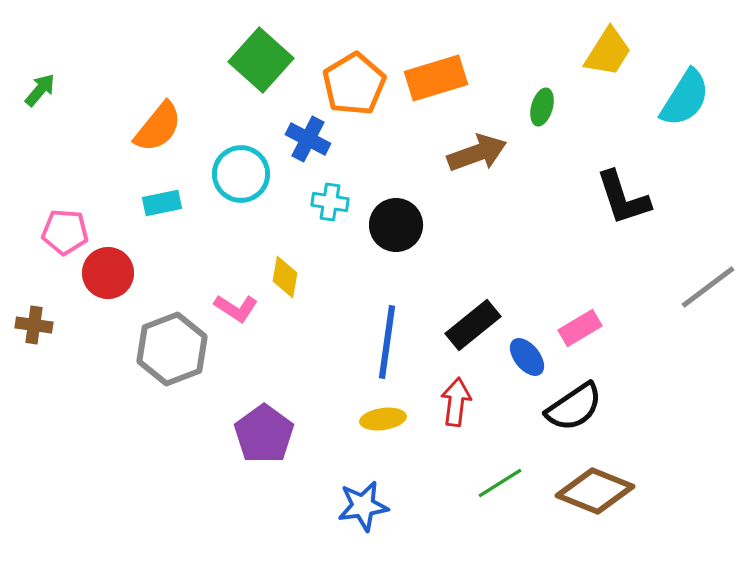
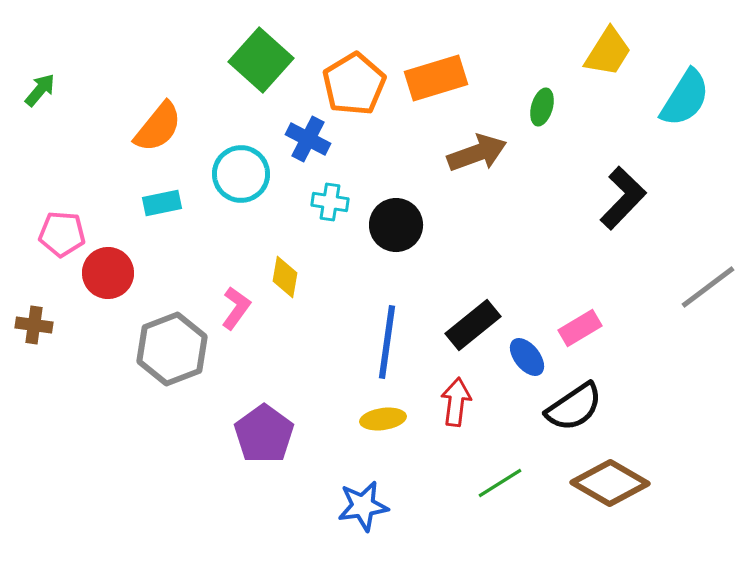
black L-shape: rotated 118 degrees counterclockwise
pink pentagon: moved 3 px left, 2 px down
pink L-shape: rotated 87 degrees counterclockwise
brown diamond: moved 15 px right, 8 px up; rotated 8 degrees clockwise
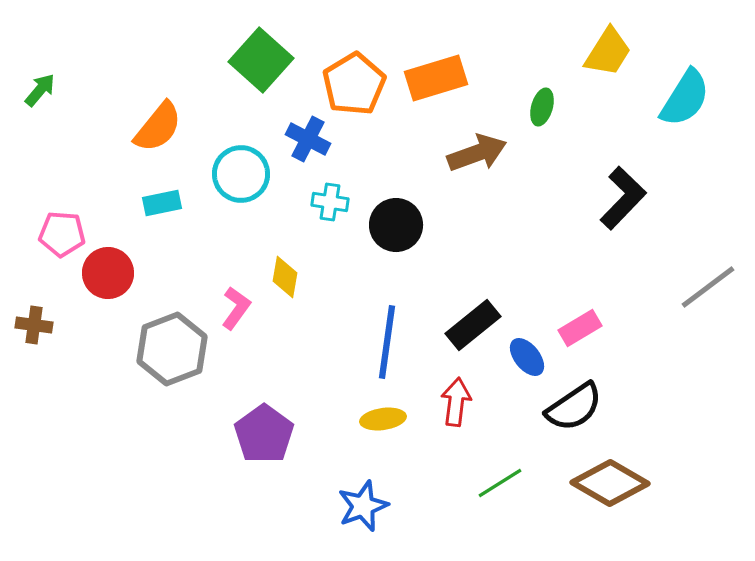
blue star: rotated 12 degrees counterclockwise
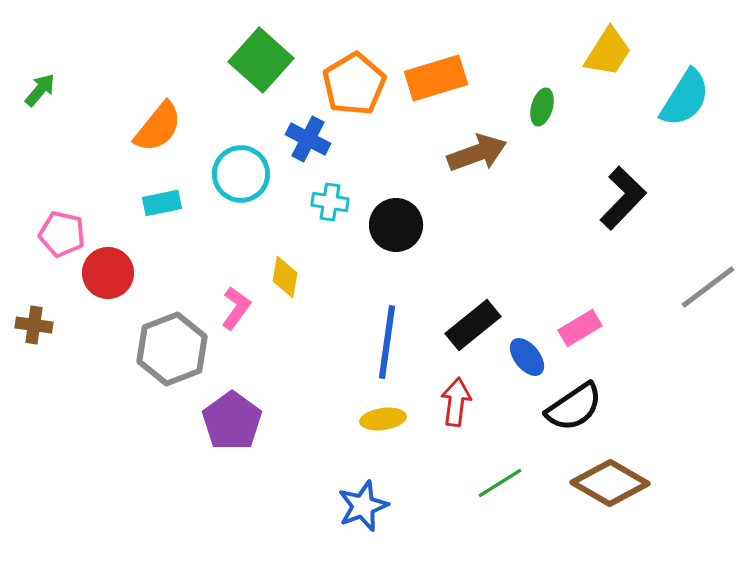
pink pentagon: rotated 9 degrees clockwise
purple pentagon: moved 32 px left, 13 px up
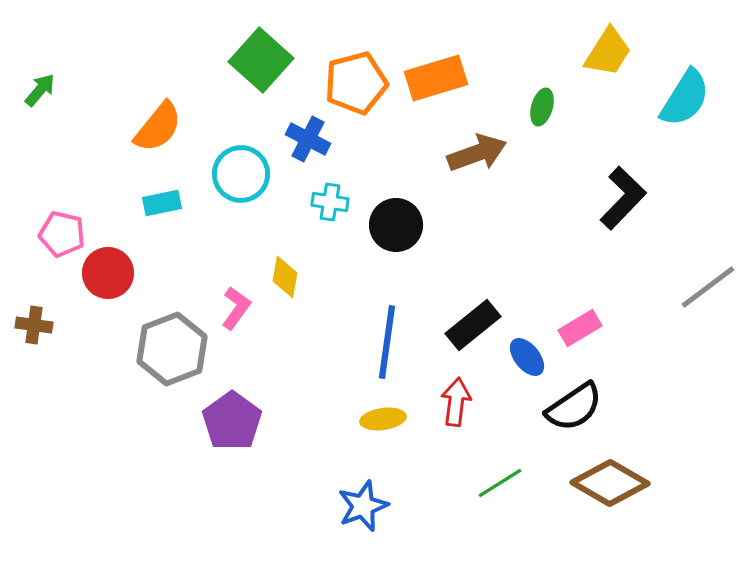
orange pentagon: moved 2 px right, 1 px up; rotated 16 degrees clockwise
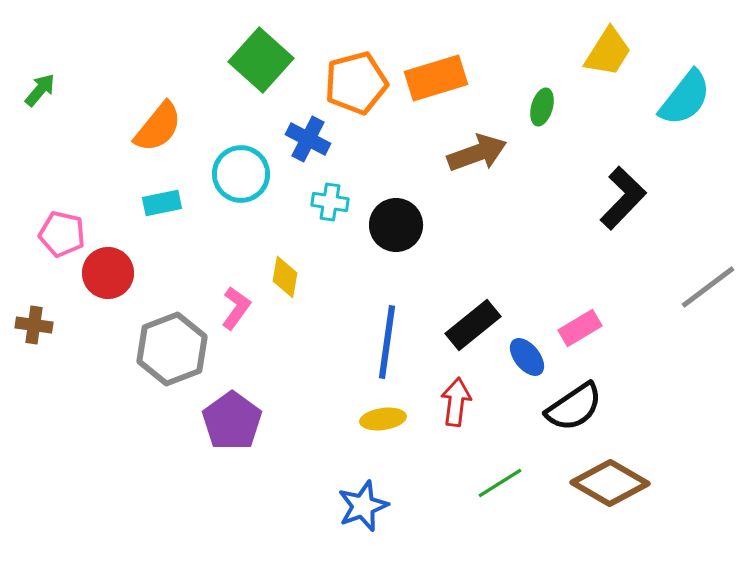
cyan semicircle: rotated 6 degrees clockwise
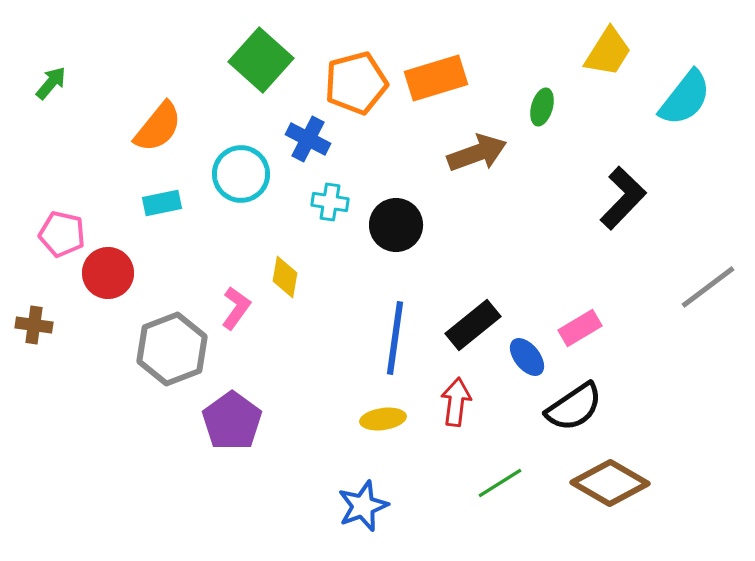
green arrow: moved 11 px right, 7 px up
blue line: moved 8 px right, 4 px up
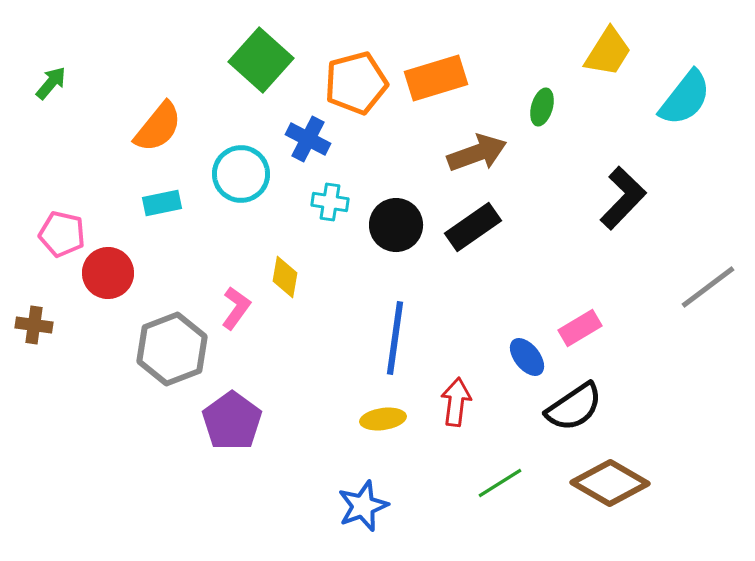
black rectangle: moved 98 px up; rotated 4 degrees clockwise
